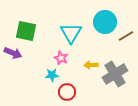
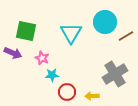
pink star: moved 19 px left
yellow arrow: moved 1 px right, 31 px down
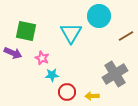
cyan circle: moved 6 px left, 6 px up
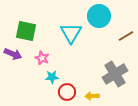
purple arrow: moved 1 px down
cyan star: moved 2 px down
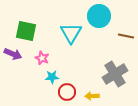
brown line: rotated 42 degrees clockwise
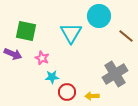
brown line: rotated 28 degrees clockwise
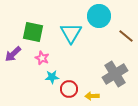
green square: moved 7 px right, 1 px down
purple arrow: rotated 114 degrees clockwise
red circle: moved 2 px right, 3 px up
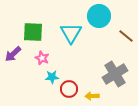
green square: rotated 10 degrees counterclockwise
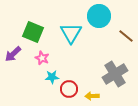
green square: rotated 20 degrees clockwise
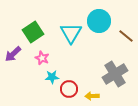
cyan circle: moved 5 px down
green square: rotated 35 degrees clockwise
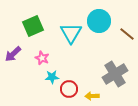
green square: moved 6 px up; rotated 10 degrees clockwise
brown line: moved 1 px right, 2 px up
